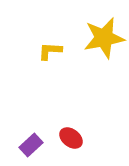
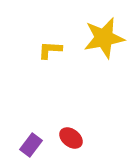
yellow L-shape: moved 1 px up
purple rectangle: rotated 10 degrees counterclockwise
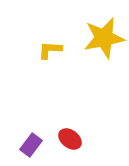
red ellipse: moved 1 px left, 1 px down
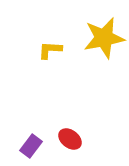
purple rectangle: moved 1 px down
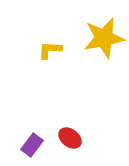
red ellipse: moved 1 px up
purple rectangle: moved 1 px right, 1 px up
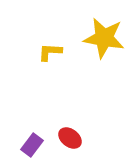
yellow star: rotated 21 degrees clockwise
yellow L-shape: moved 2 px down
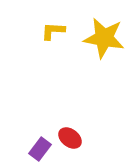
yellow L-shape: moved 3 px right, 21 px up
purple rectangle: moved 8 px right, 4 px down
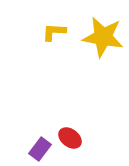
yellow L-shape: moved 1 px right, 1 px down
yellow star: moved 1 px left, 1 px up
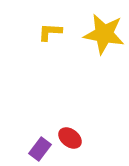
yellow L-shape: moved 4 px left
yellow star: moved 1 px right, 3 px up
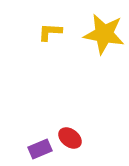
purple rectangle: rotated 30 degrees clockwise
